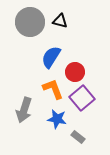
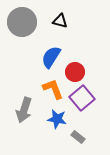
gray circle: moved 8 px left
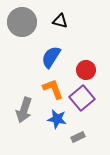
red circle: moved 11 px right, 2 px up
gray rectangle: rotated 64 degrees counterclockwise
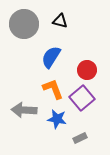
gray circle: moved 2 px right, 2 px down
red circle: moved 1 px right
gray arrow: rotated 75 degrees clockwise
gray rectangle: moved 2 px right, 1 px down
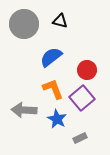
blue semicircle: rotated 20 degrees clockwise
blue star: rotated 18 degrees clockwise
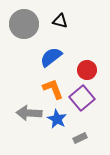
gray arrow: moved 5 px right, 3 px down
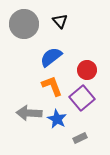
black triangle: rotated 35 degrees clockwise
orange L-shape: moved 1 px left, 3 px up
